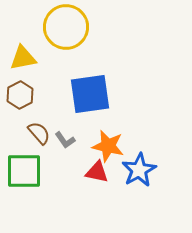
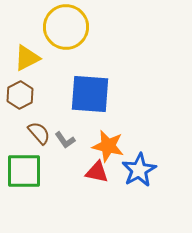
yellow triangle: moved 4 px right; rotated 16 degrees counterclockwise
blue square: rotated 12 degrees clockwise
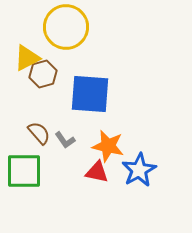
brown hexagon: moved 23 px right, 21 px up; rotated 12 degrees clockwise
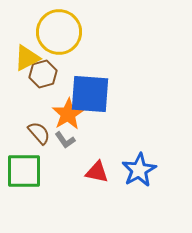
yellow circle: moved 7 px left, 5 px down
orange star: moved 40 px left, 32 px up; rotated 28 degrees clockwise
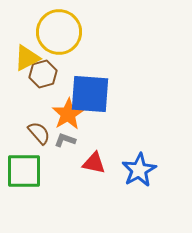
gray L-shape: rotated 145 degrees clockwise
red triangle: moved 3 px left, 9 px up
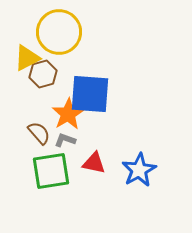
green square: moved 27 px right; rotated 9 degrees counterclockwise
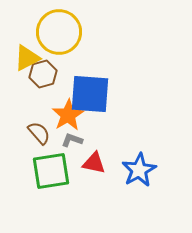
orange star: moved 1 px down
gray L-shape: moved 7 px right
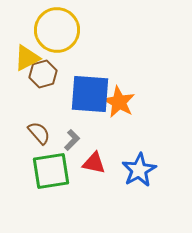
yellow circle: moved 2 px left, 2 px up
orange star: moved 51 px right, 13 px up; rotated 12 degrees counterclockwise
gray L-shape: rotated 115 degrees clockwise
